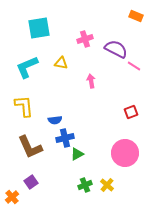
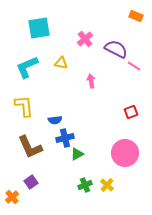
pink cross: rotated 21 degrees counterclockwise
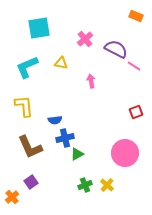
red square: moved 5 px right
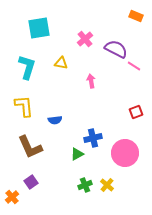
cyan L-shape: rotated 130 degrees clockwise
blue cross: moved 28 px right
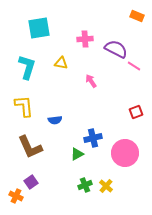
orange rectangle: moved 1 px right
pink cross: rotated 35 degrees clockwise
pink arrow: rotated 24 degrees counterclockwise
yellow cross: moved 1 px left, 1 px down
orange cross: moved 4 px right, 1 px up; rotated 24 degrees counterclockwise
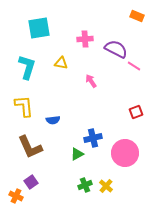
blue semicircle: moved 2 px left
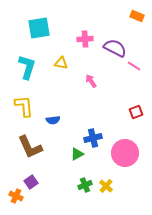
purple semicircle: moved 1 px left, 1 px up
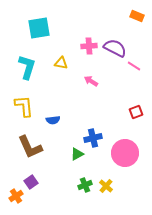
pink cross: moved 4 px right, 7 px down
pink arrow: rotated 24 degrees counterclockwise
orange cross: rotated 32 degrees clockwise
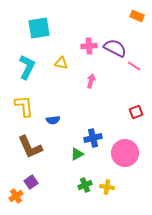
cyan L-shape: rotated 10 degrees clockwise
pink arrow: rotated 72 degrees clockwise
yellow cross: moved 1 px right, 1 px down; rotated 32 degrees counterclockwise
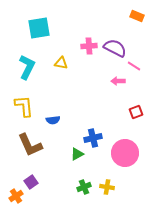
pink arrow: moved 27 px right; rotated 104 degrees counterclockwise
brown L-shape: moved 2 px up
green cross: moved 1 px left, 2 px down
